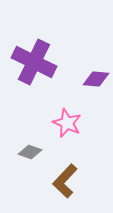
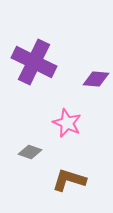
brown L-shape: moved 4 px right, 1 px up; rotated 64 degrees clockwise
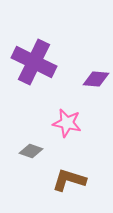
pink star: rotated 12 degrees counterclockwise
gray diamond: moved 1 px right, 1 px up
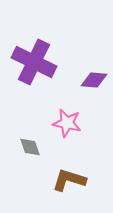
purple diamond: moved 2 px left, 1 px down
gray diamond: moved 1 px left, 4 px up; rotated 50 degrees clockwise
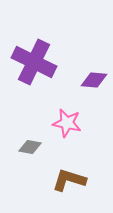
gray diamond: rotated 60 degrees counterclockwise
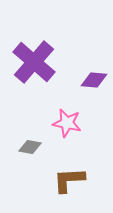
purple cross: rotated 15 degrees clockwise
brown L-shape: rotated 20 degrees counterclockwise
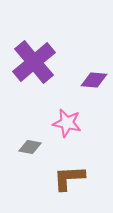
purple cross: rotated 9 degrees clockwise
brown L-shape: moved 2 px up
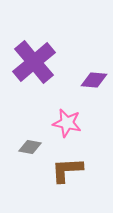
brown L-shape: moved 2 px left, 8 px up
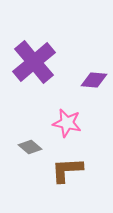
gray diamond: rotated 30 degrees clockwise
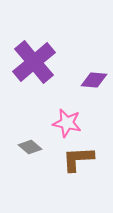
brown L-shape: moved 11 px right, 11 px up
